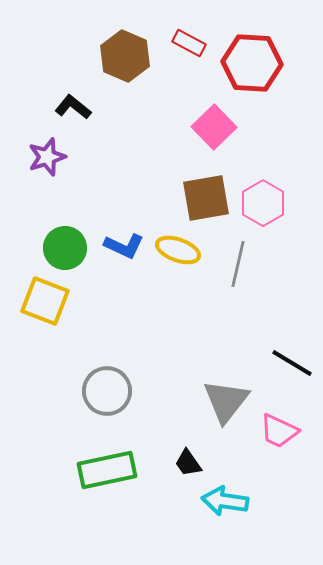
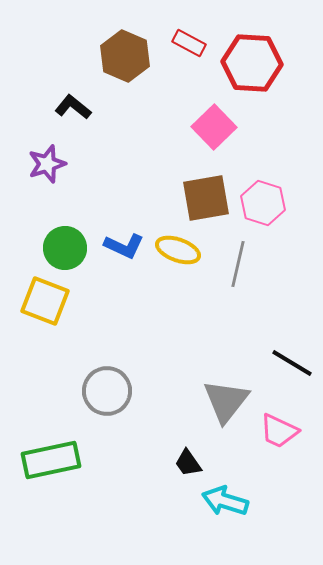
purple star: moved 7 px down
pink hexagon: rotated 12 degrees counterclockwise
green rectangle: moved 56 px left, 10 px up
cyan arrow: rotated 9 degrees clockwise
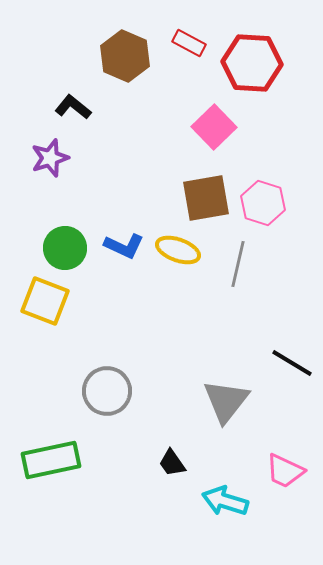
purple star: moved 3 px right, 6 px up
pink trapezoid: moved 6 px right, 40 px down
black trapezoid: moved 16 px left
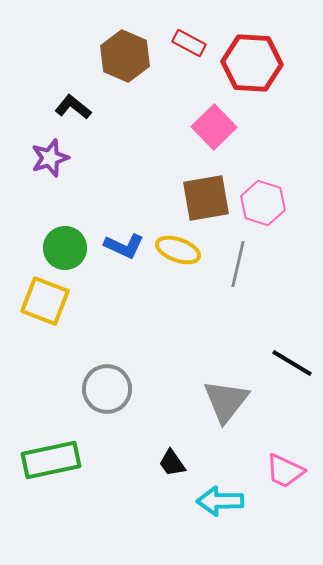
gray circle: moved 2 px up
cyan arrow: moved 5 px left; rotated 18 degrees counterclockwise
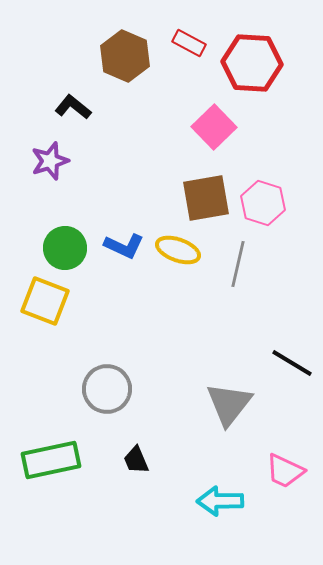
purple star: moved 3 px down
gray triangle: moved 3 px right, 3 px down
black trapezoid: moved 36 px left, 3 px up; rotated 12 degrees clockwise
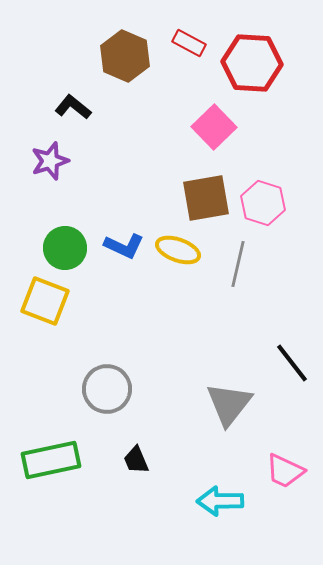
black line: rotated 21 degrees clockwise
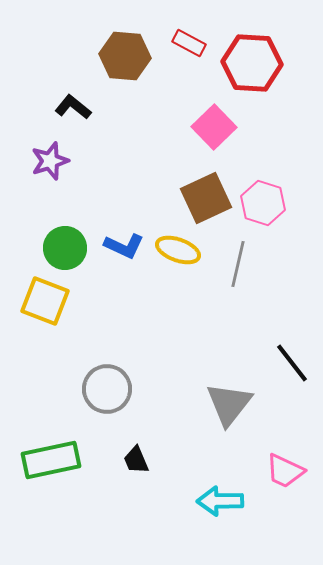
brown hexagon: rotated 18 degrees counterclockwise
brown square: rotated 15 degrees counterclockwise
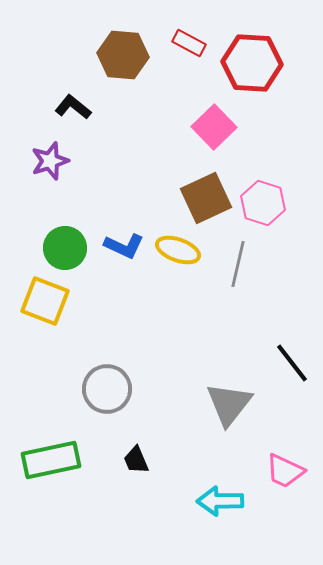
brown hexagon: moved 2 px left, 1 px up
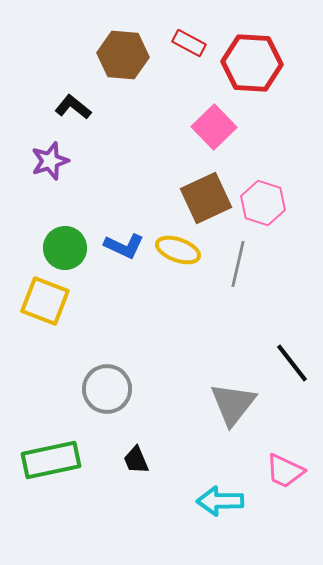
gray triangle: moved 4 px right
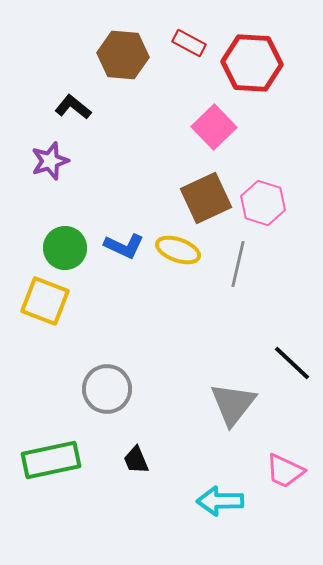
black line: rotated 9 degrees counterclockwise
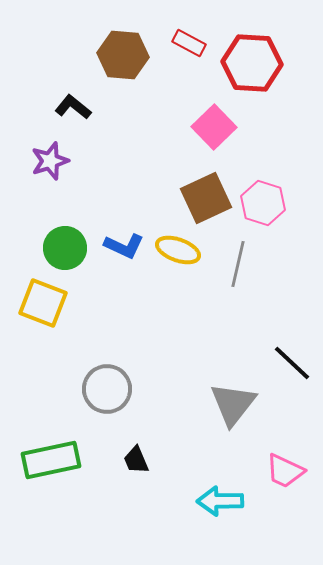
yellow square: moved 2 px left, 2 px down
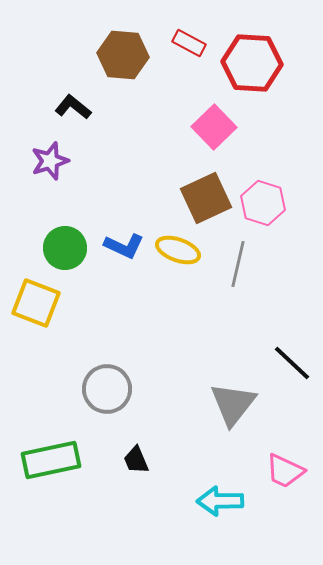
yellow square: moved 7 px left
